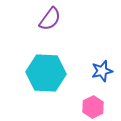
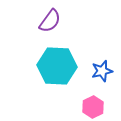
purple semicircle: moved 2 px down
cyan hexagon: moved 11 px right, 7 px up
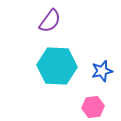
pink hexagon: rotated 20 degrees clockwise
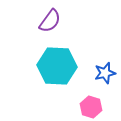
blue star: moved 3 px right, 2 px down
pink hexagon: moved 2 px left; rotated 25 degrees clockwise
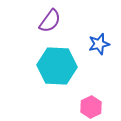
blue star: moved 6 px left, 29 px up
pink hexagon: rotated 15 degrees clockwise
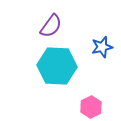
purple semicircle: moved 1 px right, 5 px down
blue star: moved 3 px right, 3 px down
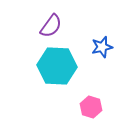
pink hexagon: rotated 15 degrees counterclockwise
